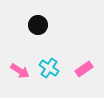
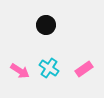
black circle: moved 8 px right
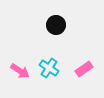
black circle: moved 10 px right
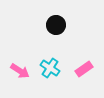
cyan cross: moved 1 px right
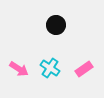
pink arrow: moved 1 px left, 2 px up
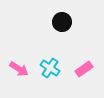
black circle: moved 6 px right, 3 px up
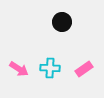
cyan cross: rotated 30 degrees counterclockwise
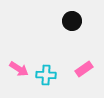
black circle: moved 10 px right, 1 px up
cyan cross: moved 4 px left, 7 px down
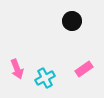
pink arrow: moved 2 px left; rotated 36 degrees clockwise
cyan cross: moved 1 px left, 3 px down; rotated 30 degrees counterclockwise
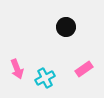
black circle: moved 6 px left, 6 px down
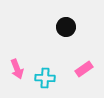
cyan cross: rotated 30 degrees clockwise
